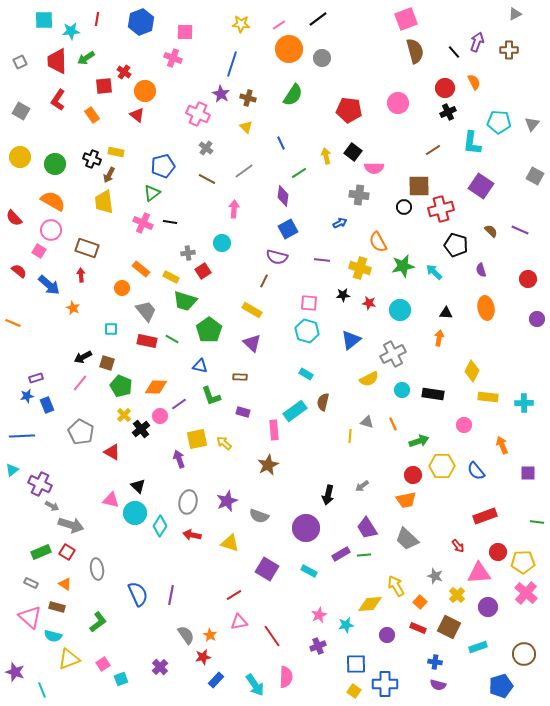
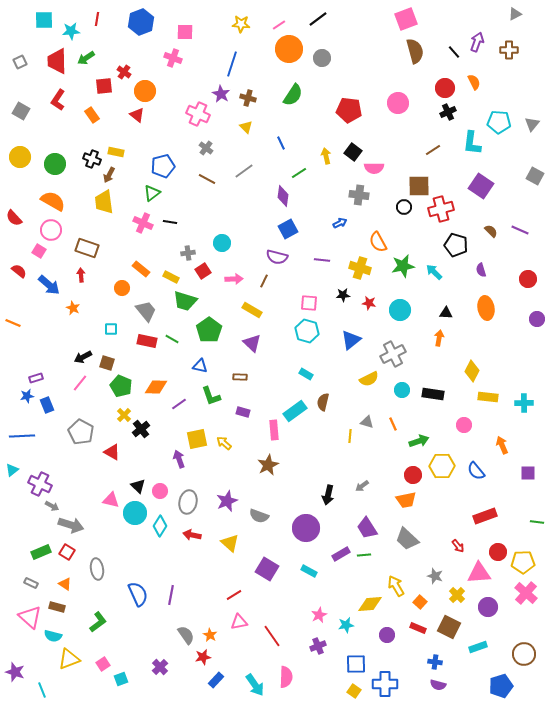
pink arrow at (234, 209): moved 70 px down; rotated 84 degrees clockwise
pink circle at (160, 416): moved 75 px down
yellow triangle at (230, 543): rotated 24 degrees clockwise
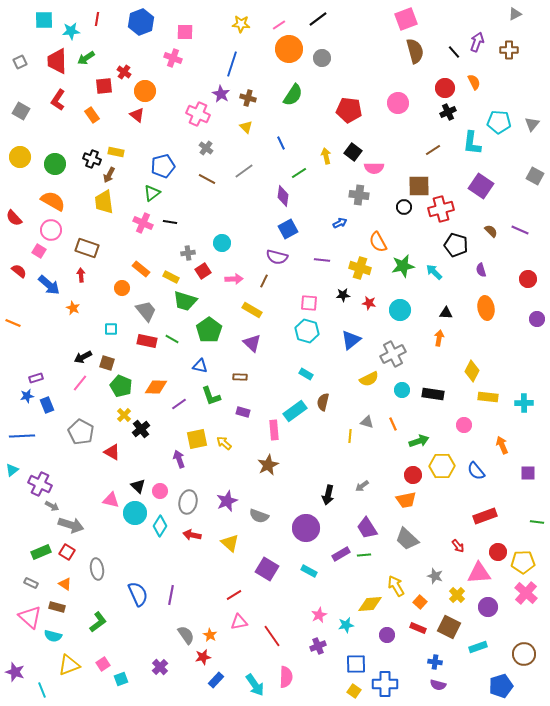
yellow triangle at (69, 659): moved 6 px down
